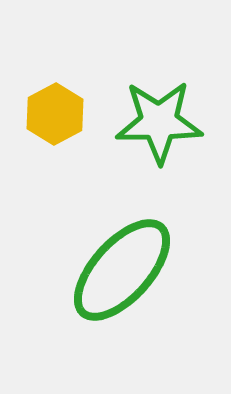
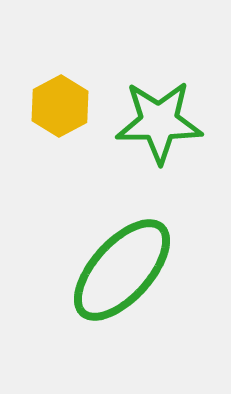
yellow hexagon: moved 5 px right, 8 px up
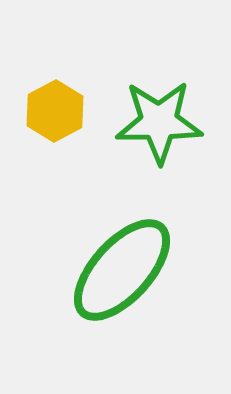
yellow hexagon: moved 5 px left, 5 px down
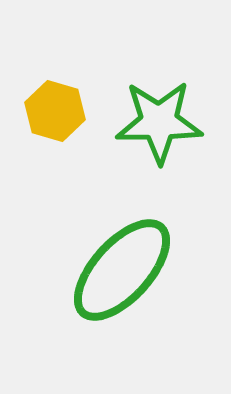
yellow hexagon: rotated 16 degrees counterclockwise
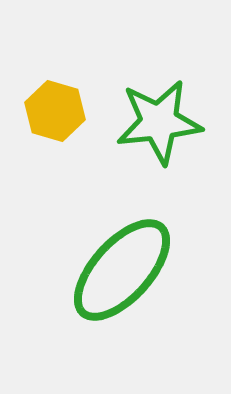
green star: rotated 6 degrees counterclockwise
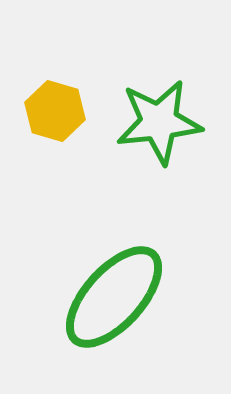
green ellipse: moved 8 px left, 27 px down
